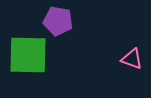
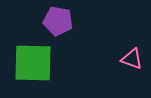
green square: moved 5 px right, 8 px down
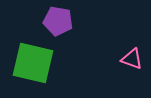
green square: rotated 12 degrees clockwise
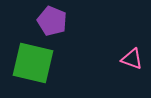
purple pentagon: moved 6 px left; rotated 12 degrees clockwise
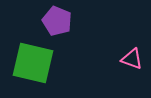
purple pentagon: moved 5 px right
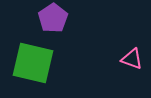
purple pentagon: moved 4 px left, 3 px up; rotated 16 degrees clockwise
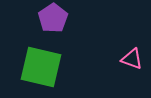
green square: moved 8 px right, 4 px down
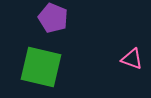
purple pentagon: rotated 16 degrees counterclockwise
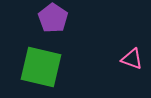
purple pentagon: rotated 12 degrees clockwise
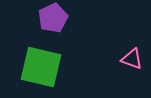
purple pentagon: rotated 12 degrees clockwise
